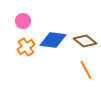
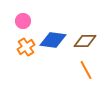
brown diamond: rotated 40 degrees counterclockwise
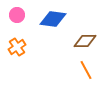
pink circle: moved 6 px left, 6 px up
blue diamond: moved 21 px up
orange cross: moved 9 px left
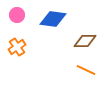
orange line: rotated 36 degrees counterclockwise
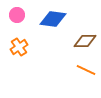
orange cross: moved 2 px right
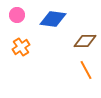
orange cross: moved 2 px right
orange line: rotated 36 degrees clockwise
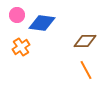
blue diamond: moved 11 px left, 4 px down
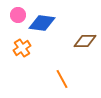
pink circle: moved 1 px right
orange cross: moved 1 px right, 1 px down
orange line: moved 24 px left, 9 px down
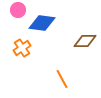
pink circle: moved 5 px up
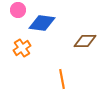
orange line: rotated 18 degrees clockwise
